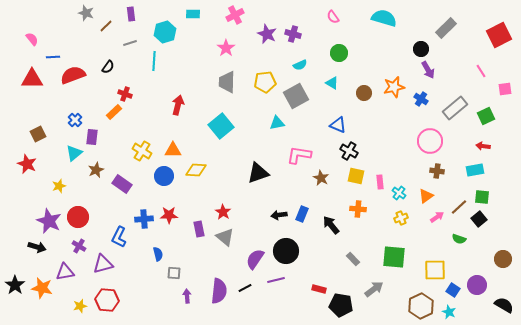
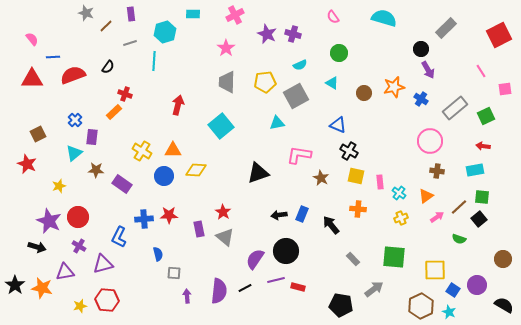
brown star at (96, 170): rotated 28 degrees clockwise
red rectangle at (319, 289): moved 21 px left, 2 px up
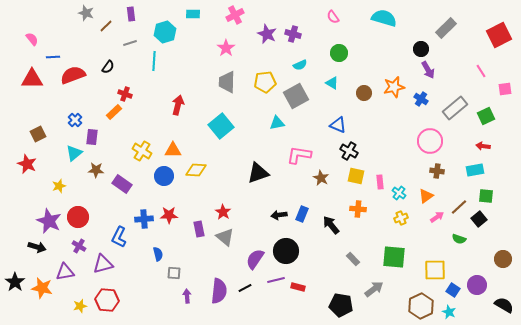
green square at (482, 197): moved 4 px right, 1 px up
black star at (15, 285): moved 3 px up
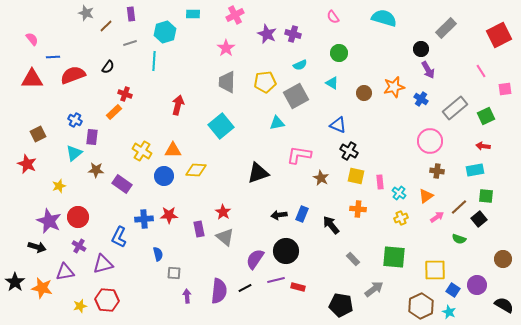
blue cross at (75, 120): rotated 16 degrees counterclockwise
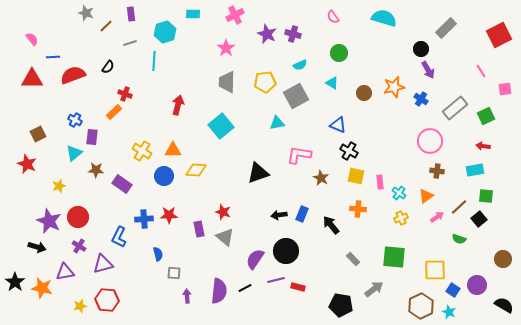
red star at (223, 212): rotated 14 degrees counterclockwise
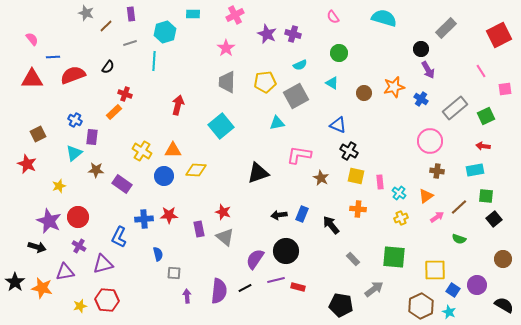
black square at (479, 219): moved 15 px right
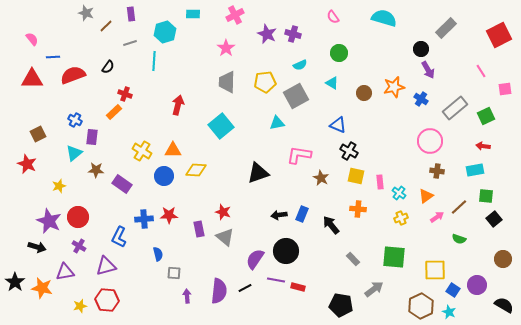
purple triangle at (103, 264): moved 3 px right, 2 px down
purple line at (276, 280): rotated 24 degrees clockwise
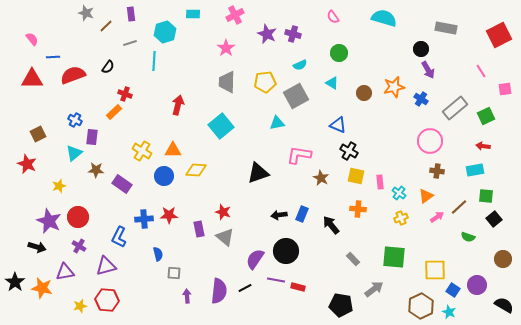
gray rectangle at (446, 28): rotated 55 degrees clockwise
green semicircle at (459, 239): moved 9 px right, 2 px up
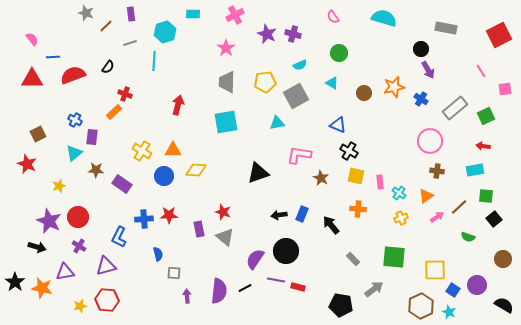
cyan square at (221, 126): moved 5 px right, 4 px up; rotated 30 degrees clockwise
